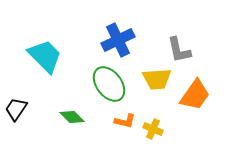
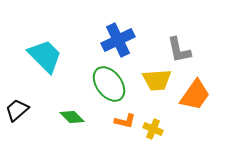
yellow trapezoid: moved 1 px down
black trapezoid: moved 1 px right, 1 px down; rotated 15 degrees clockwise
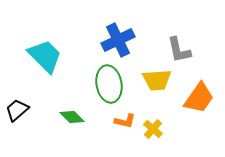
green ellipse: rotated 27 degrees clockwise
orange trapezoid: moved 4 px right, 3 px down
yellow cross: rotated 18 degrees clockwise
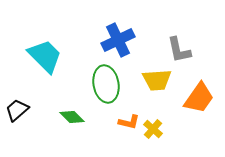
green ellipse: moved 3 px left
orange L-shape: moved 4 px right, 1 px down
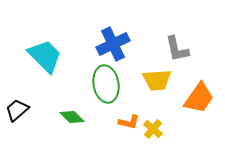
blue cross: moved 5 px left, 4 px down
gray L-shape: moved 2 px left, 1 px up
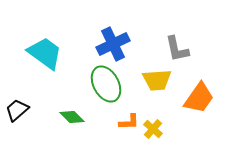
cyan trapezoid: moved 3 px up; rotated 9 degrees counterclockwise
green ellipse: rotated 18 degrees counterclockwise
orange L-shape: rotated 15 degrees counterclockwise
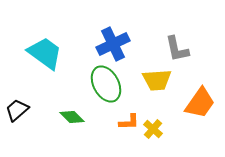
orange trapezoid: moved 1 px right, 5 px down
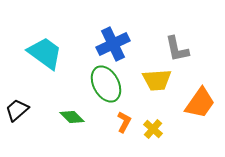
orange L-shape: moved 5 px left; rotated 60 degrees counterclockwise
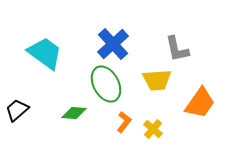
blue cross: rotated 16 degrees counterclockwise
green diamond: moved 2 px right, 4 px up; rotated 40 degrees counterclockwise
orange L-shape: rotated 10 degrees clockwise
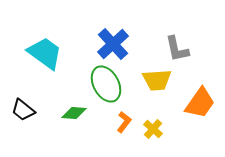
black trapezoid: moved 6 px right; rotated 100 degrees counterclockwise
